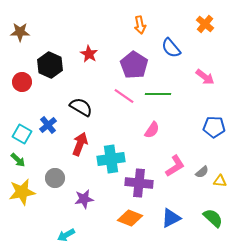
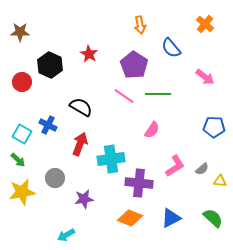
blue cross: rotated 24 degrees counterclockwise
gray semicircle: moved 3 px up
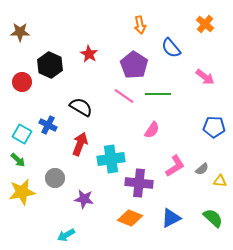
purple star: rotated 18 degrees clockwise
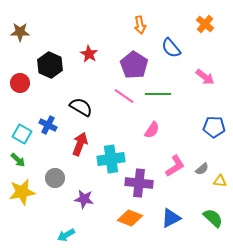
red circle: moved 2 px left, 1 px down
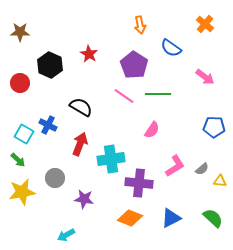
blue semicircle: rotated 15 degrees counterclockwise
cyan square: moved 2 px right
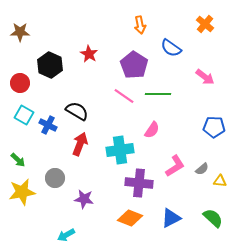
black semicircle: moved 4 px left, 4 px down
cyan square: moved 19 px up
cyan cross: moved 9 px right, 9 px up
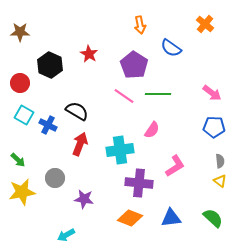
pink arrow: moved 7 px right, 16 px down
gray semicircle: moved 18 px right, 8 px up; rotated 56 degrees counterclockwise
yellow triangle: rotated 32 degrees clockwise
blue triangle: rotated 20 degrees clockwise
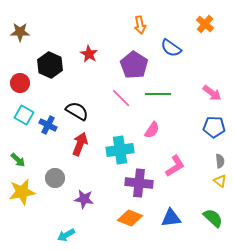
pink line: moved 3 px left, 2 px down; rotated 10 degrees clockwise
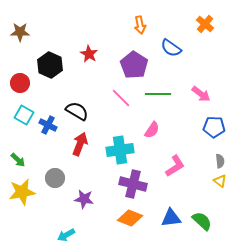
pink arrow: moved 11 px left, 1 px down
purple cross: moved 6 px left, 1 px down; rotated 8 degrees clockwise
green semicircle: moved 11 px left, 3 px down
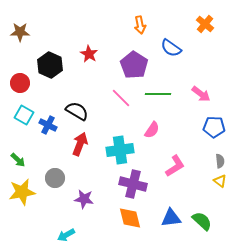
orange diamond: rotated 55 degrees clockwise
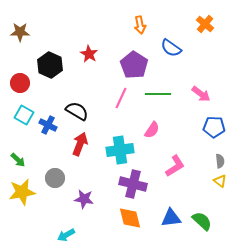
pink line: rotated 70 degrees clockwise
